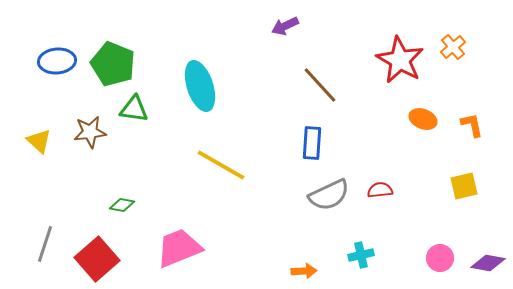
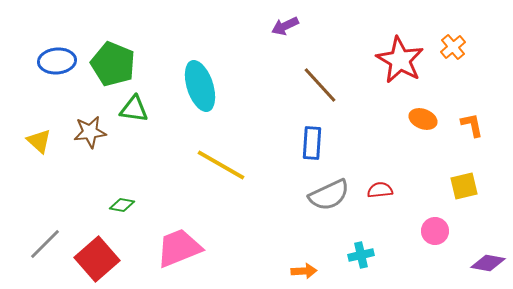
gray line: rotated 27 degrees clockwise
pink circle: moved 5 px left, 27 px up
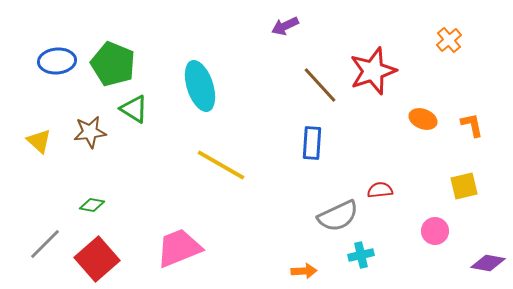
orange cross: moved 4 px left, 7 px up
red star: moved 27 px left, 11 px down; rotated 24 degrees clockwise
green triangle: rotated 24 degrees clockwise
gray semicircle: moved 9 px right, 21 px down
green diamond: moved 30 px left
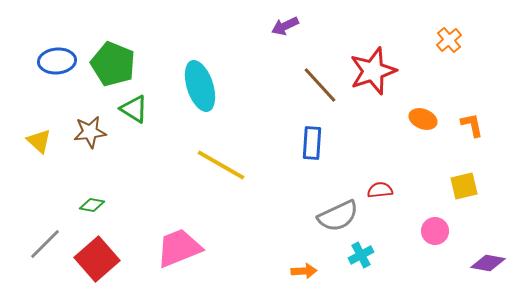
cyan cross: rotated 15 degrees counterclockwise
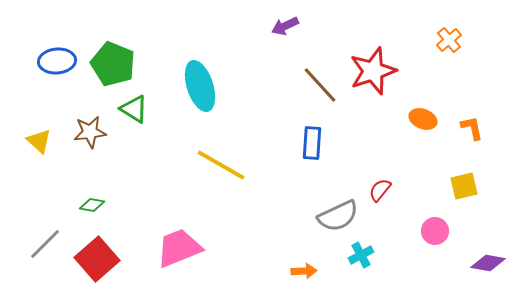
orange L-shape: moved 3 px down
red semicircle: rotated 45 degrees counterclockwise
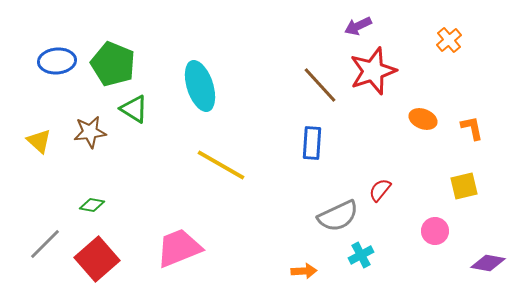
purple arrow: moved 73 px right
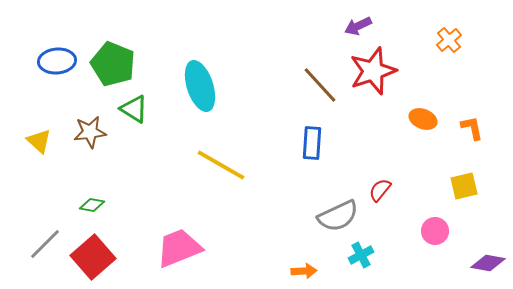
red square: moved 4 px left, 2 px up
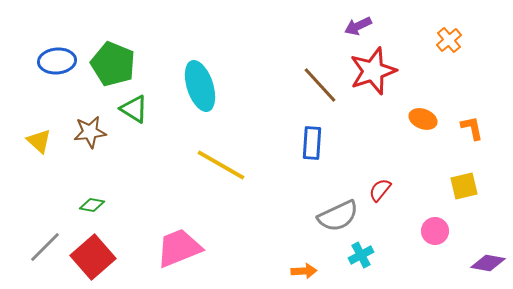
gray line: moved 3 px down
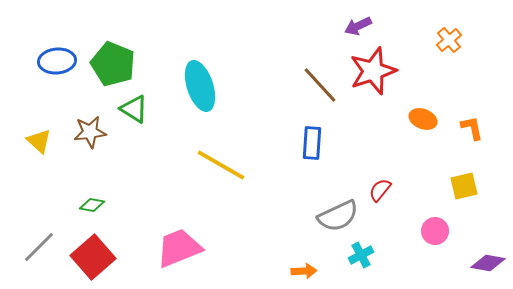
gray line: moved 6 px left
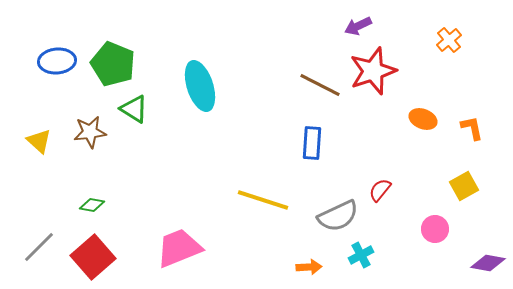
brown line: rotated 21 degrees counterclockwise
yellow line: moved 42 px right, 35 px down; rotated 12 degrees counterclockwise
yellow square: rotated 16 degrees counterclockwise
pink circle: moved 2 px up
orange arrow: moved 5 px right, 4 px up
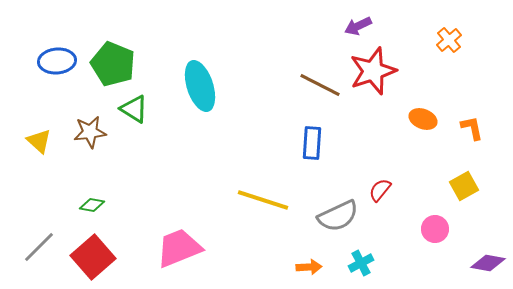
cyan cross: moved 8 px down
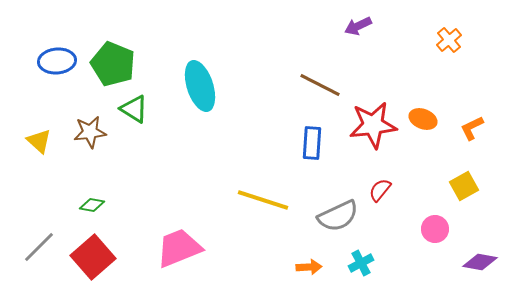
red star: moved 54 px down; rotated 12 degrees clockwise
orange L-shape: rotated 104 degrees counterclockwise
purple diamond: moved 8 px left, 1 px up
